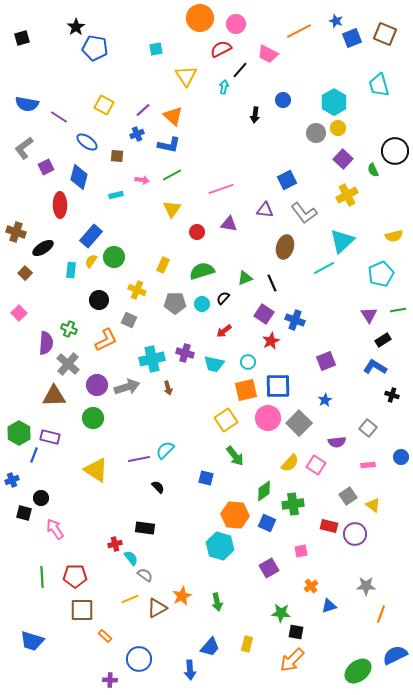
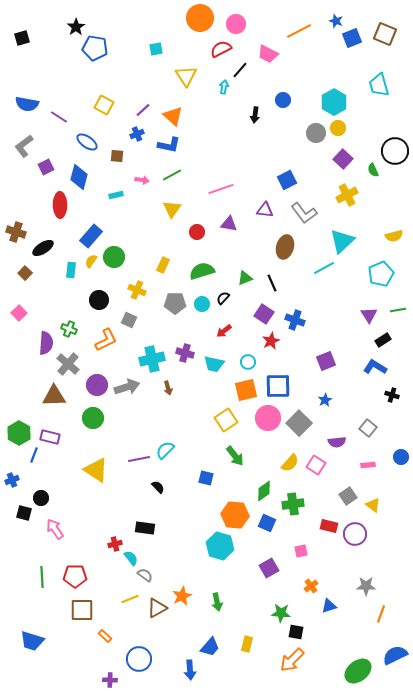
gray L-shape at (24, 148): moved 2 px up
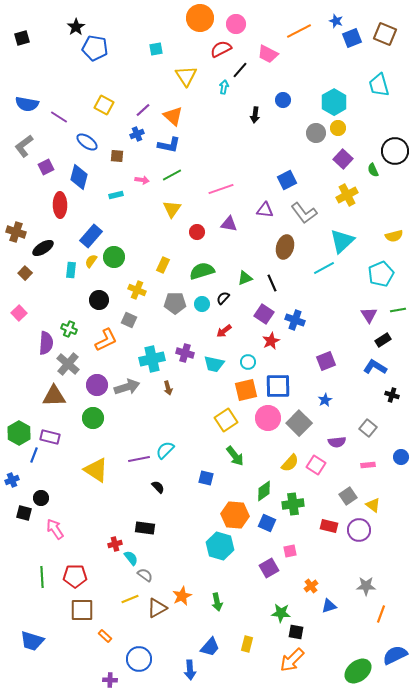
purple circle at (355, 534): moved 4 px right, 4 px up
pink square at (301, 551): moved 11 px left
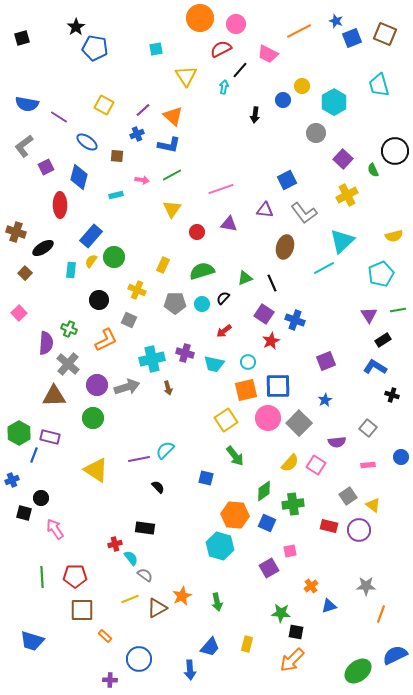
yellow circle at (338, 128): moved 36 px left, 42 px up
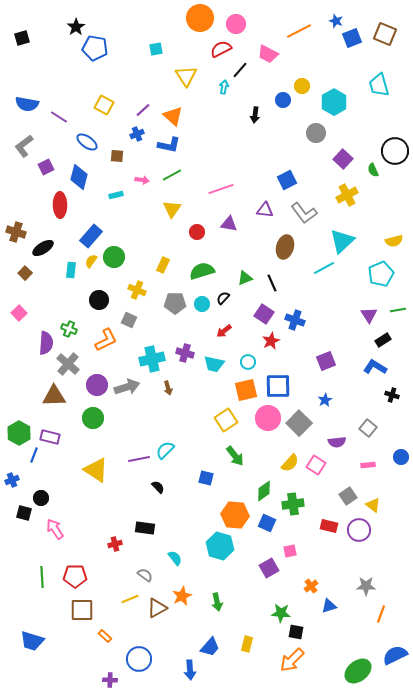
yellow semicircle at (394, 236): moved 5 px down
cyan semicircle at (131, 558): moved 44 px right
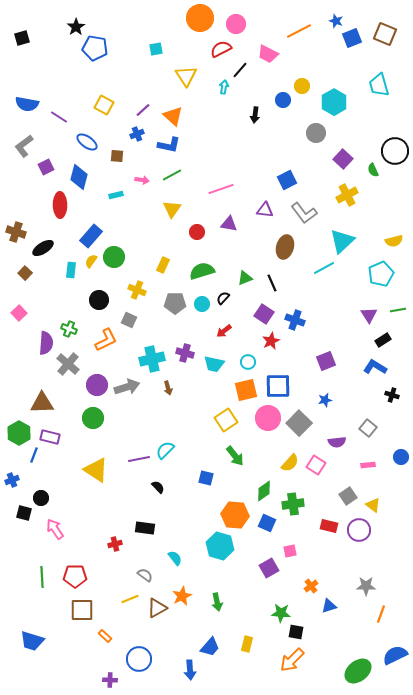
brown triangle at (54, 396): moved 12 px left, 7 px down
blue star at (325, 400): rotated 16 degrees clockwise
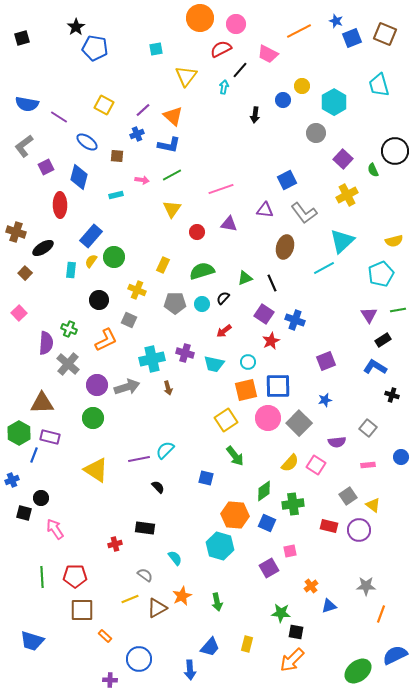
yellow triangle at (186, 76): rotated 10 degrees clockwise
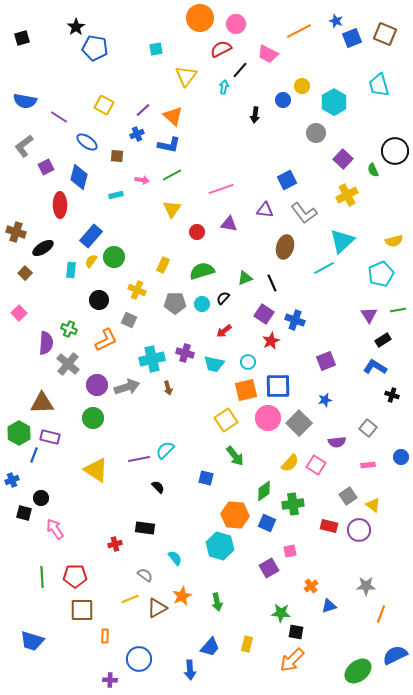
blue semicircle at (27, 104): moved 2 px left, 3 px up
orange rectangle at (105, 636): rotated 48 degrees clockwise
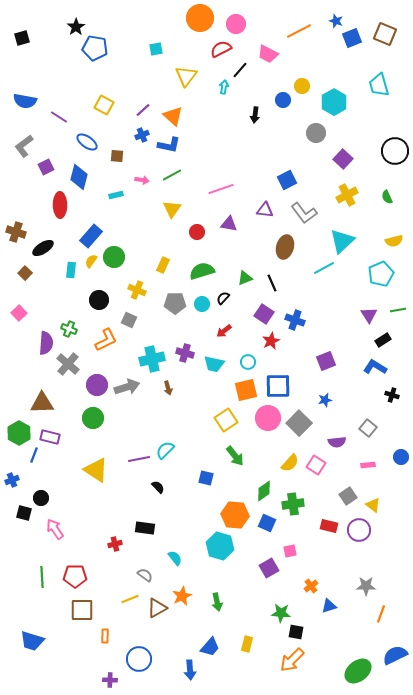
blue cross at (137, 134): moved 5 px right, 1 px down
green semicircle at (373, 170): moved 14 px right, 27 px down
